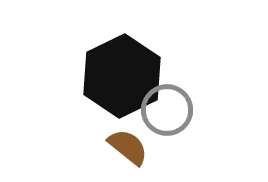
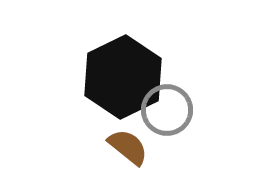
black hexagon: moved 1 px right, 1 px down
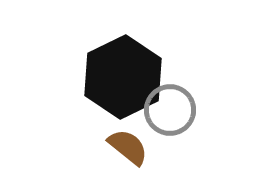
gray circle: moved 3 px right
